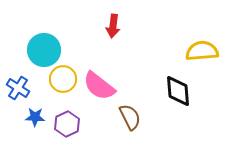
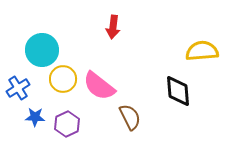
red arrow: moved 1 px down
cyan circle: moved 2 px left
blue cross: rotated 25 degrees clockwise
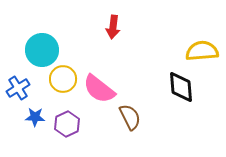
pink semicircle: moved 3 px down
black diamond: moved 3 px right, 4 px up
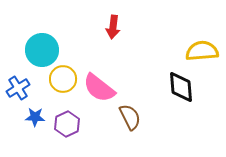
pink semicircle: moved 1 px up
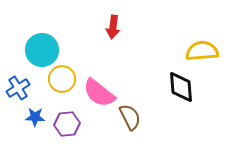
yellow circle: moved 1 px left
pink semicircle: moved 5 px down
purple hexagon: rotated 20 degrees clockwise
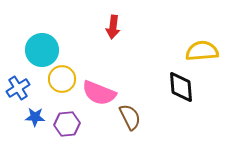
pink semicircle: rotated 16 degrees counterclockwise
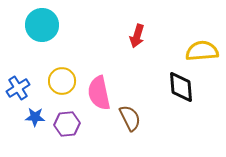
red arrow: moved 24 px right, 9 px down; rotated 10 degrees clockwise
cyan circle: moved 25 px up
yellow circle: moved 2 px down
pink semicircle: rotated 56 degrees clockwise
brown semicircle: moved 1 px down
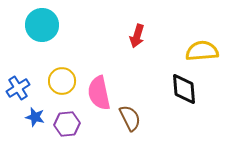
black diamond: moved 3 px right, 2 px down
blue star: rotated 12 degrees clockwise
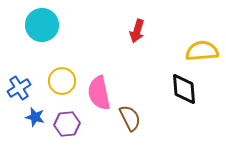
red arrow: moved 5 px up
blue cross: moved 1 px right
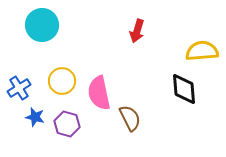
purple hexagon: rotated 20 degrees clockwise
